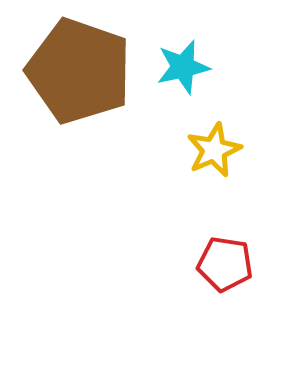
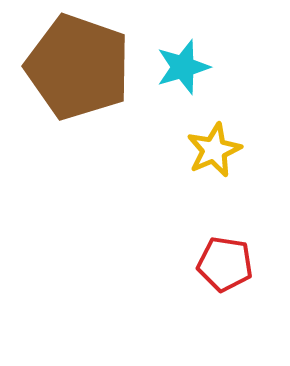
cyan star: rotated 4 degrees counterclockwise
brown pentagon: moved 1 px left, 4 px up
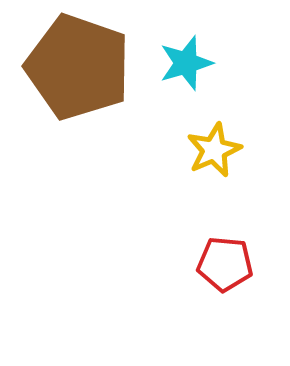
cyan star: moved 3 px right, 4 px up
red pentagon: rotated 4 degrees counterclockwise
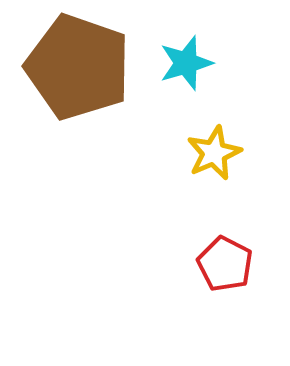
yellow star: moved 3 px down
red pentagon: rotated 22 degrees clockwise
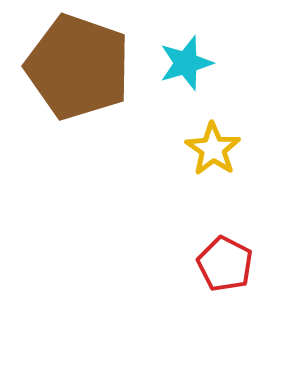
yellow star: moved 1 px left, 4 px up; rotated 14 degrees counterclockwise
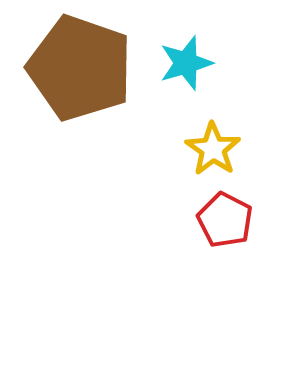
brown pentagon: moved 2 px right, 1 px down
red pentagon: moved 44 px up
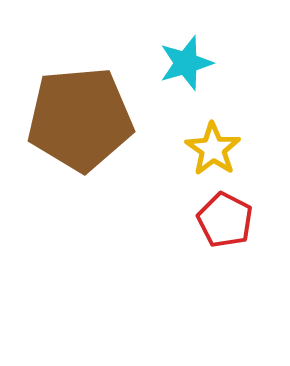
brown pentagon: moved 51 px down; rotated 24 degrees counterclockwise
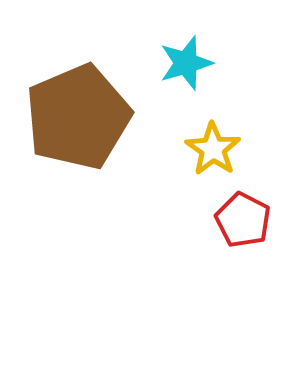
brown pentagon: moved 2 px left, 2 px up; rotated 18 degrees counterclockwise
red pentagon: moved 18 px right
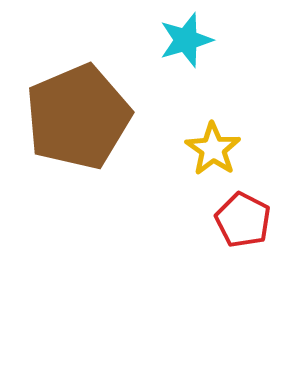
cyan star: moved 23 px up
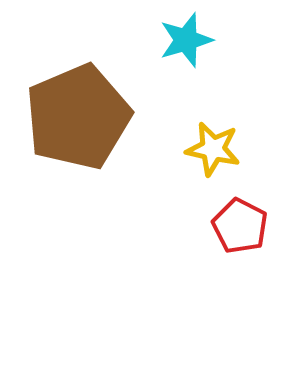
yellow star: rotated 22 degrees counterclockwise
red pentagon: moved 3 px left, 6 px down
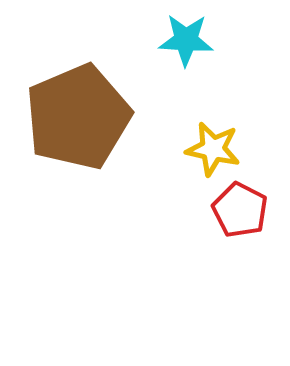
cyan star: rotated 20 degrees clockwise
red pentagon: moved 16 px up
